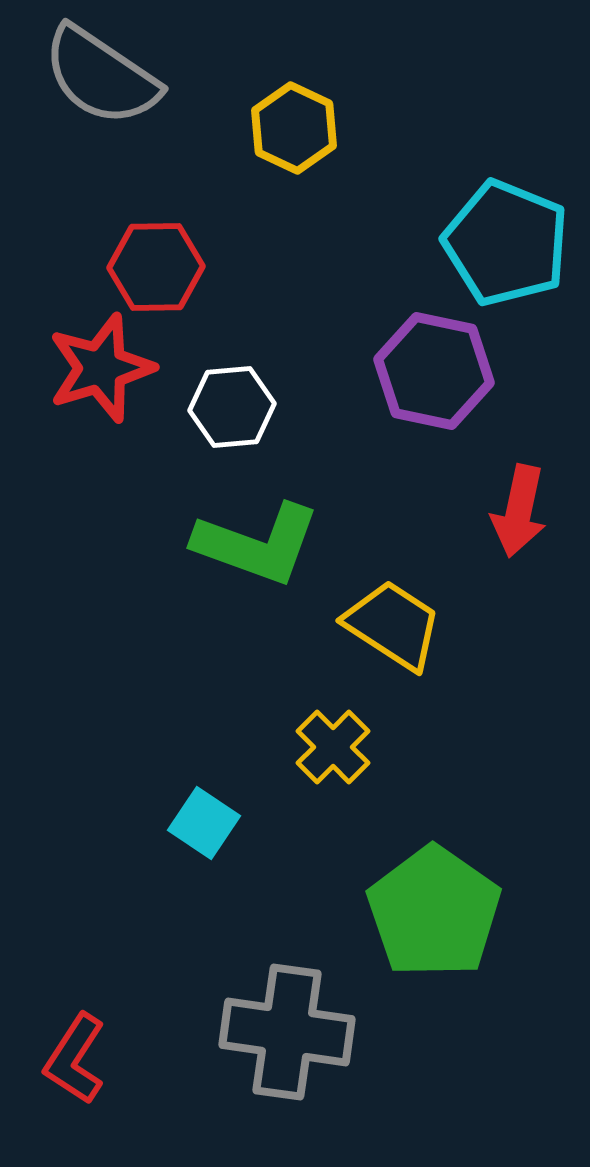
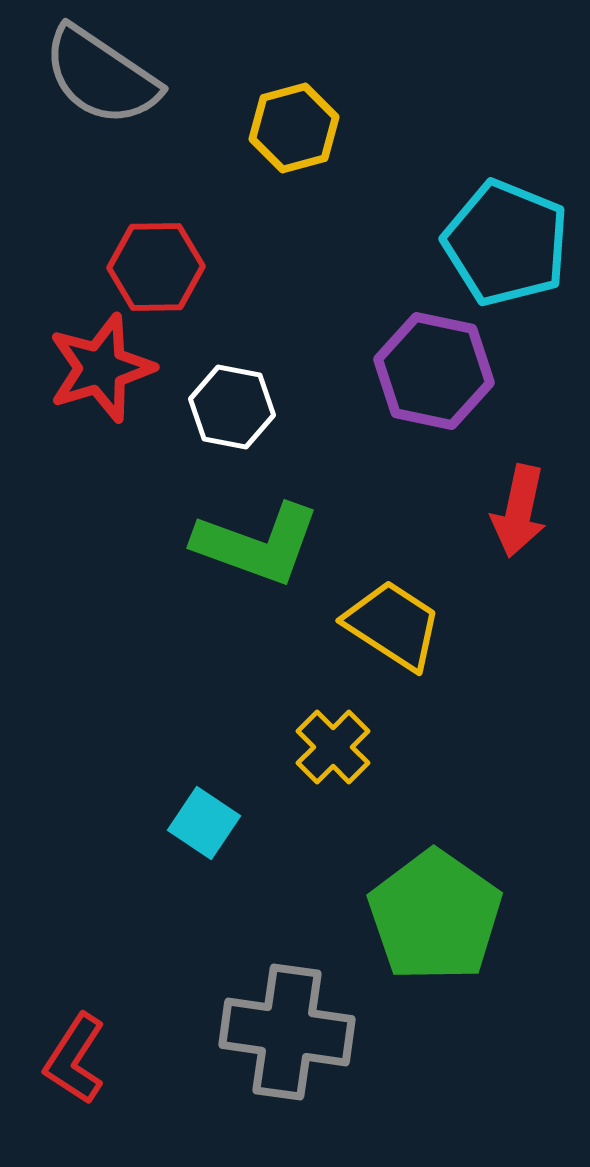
yellow hexagon: rotated 20 degrees clockwise
white hexagon: rotated 16 degrees clockwise
green pentagon: moved 1 px right, 4 px down
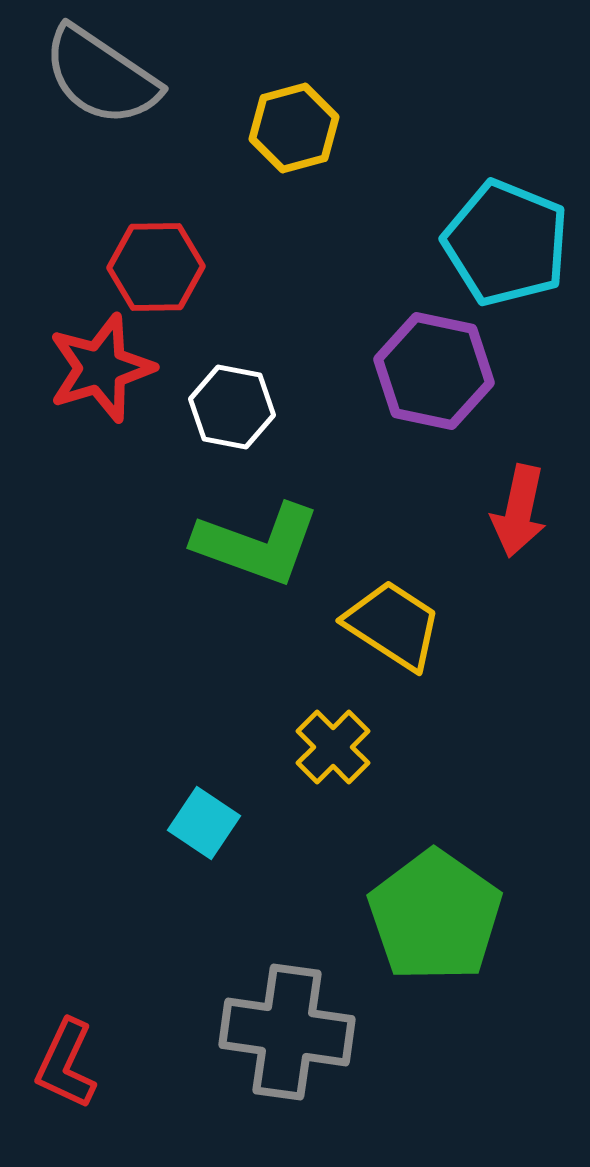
red L-shape: moved 9 px left, 5 px down; rotated 8 degrees counterclockwise
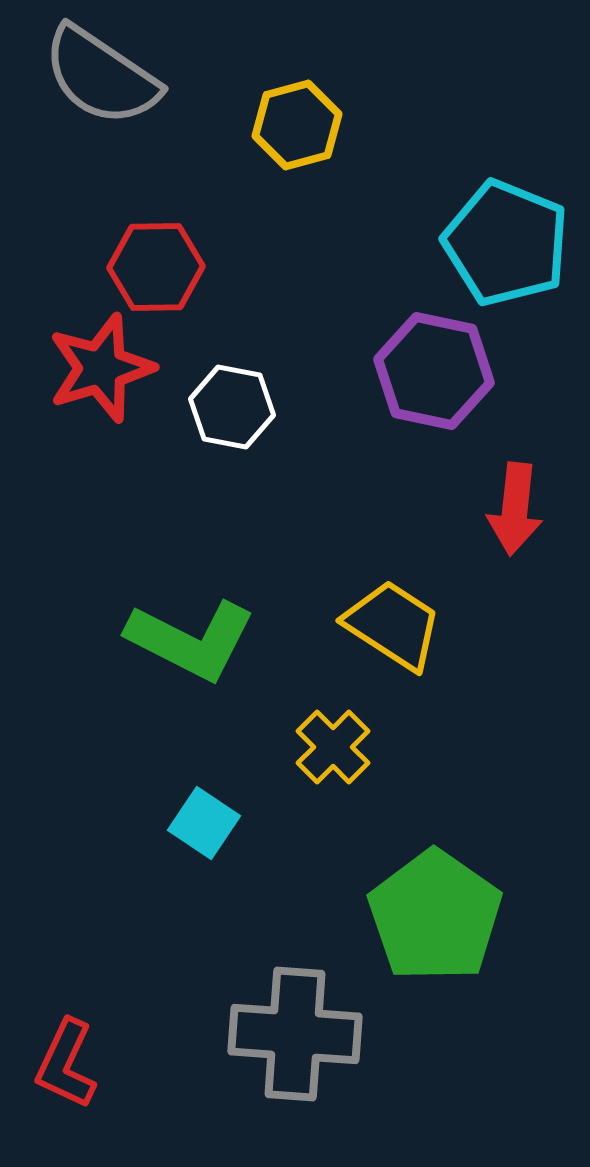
yellow hexagon: moved 3 px right, 3 px up
red arrow: moved 4 px left, 2 px up; rotated 6 degrees counterclockwise
green L-shape: moved 66 px left, 96 px down; rotated 7 degrees clockwise
gray cross: moved 8 px right, 2 px down; rotated 4 degrees counterclockwise
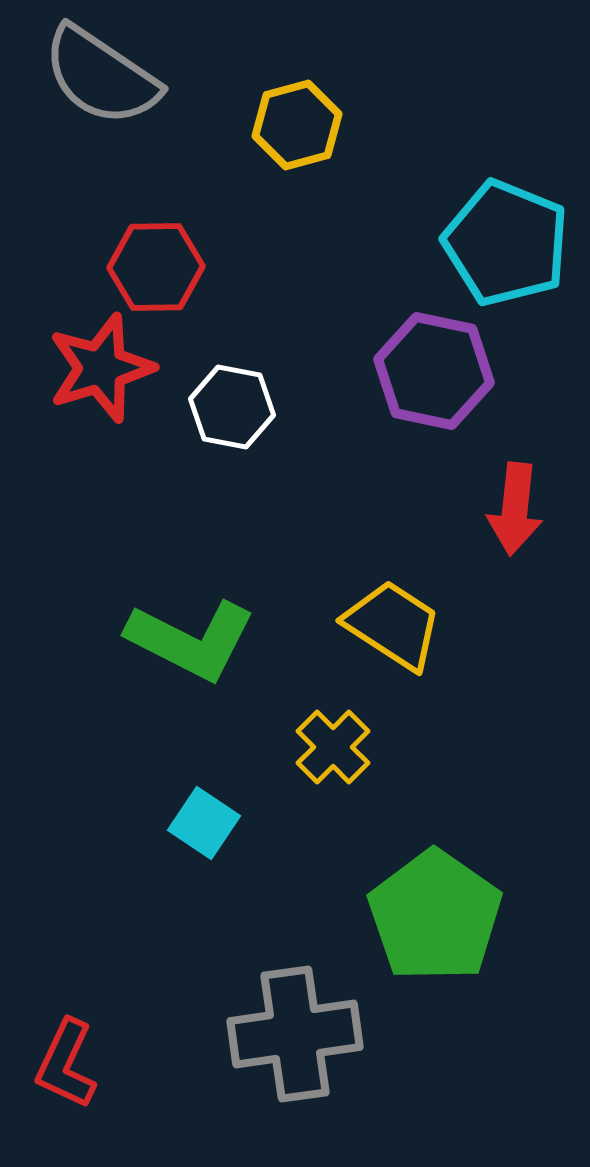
gray cross: rotated 12 degrees counterclockwise
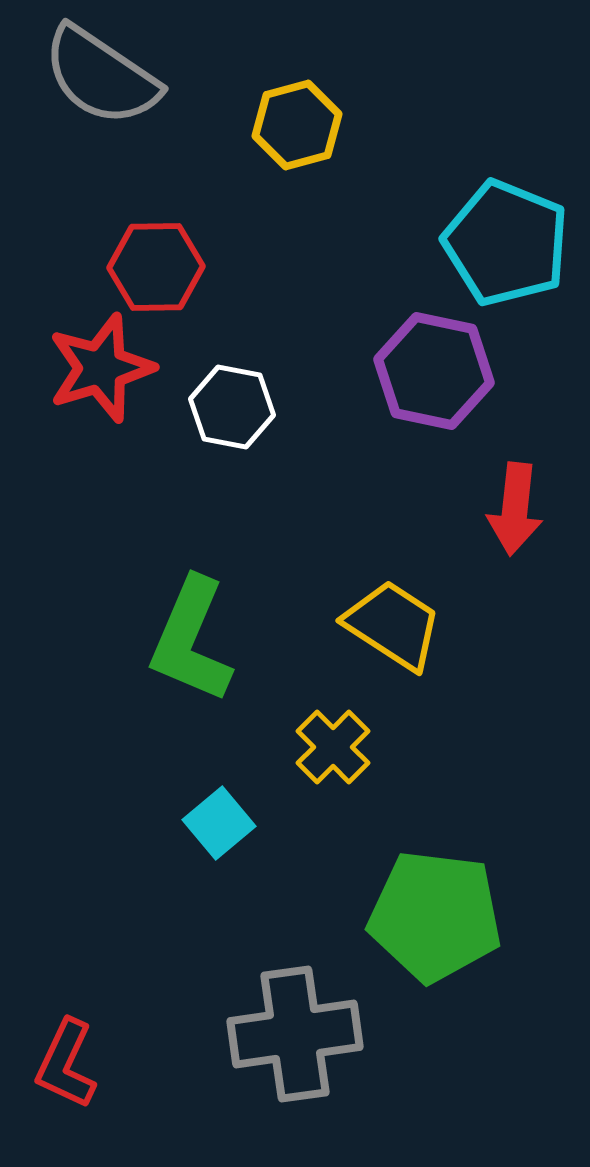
green L-shape: rotated 86 degrees clockwise
cyan square: moved 15 px right; rotated 16 degrees clockwise
green pentagon: rotated 28 degrees counterclockwise
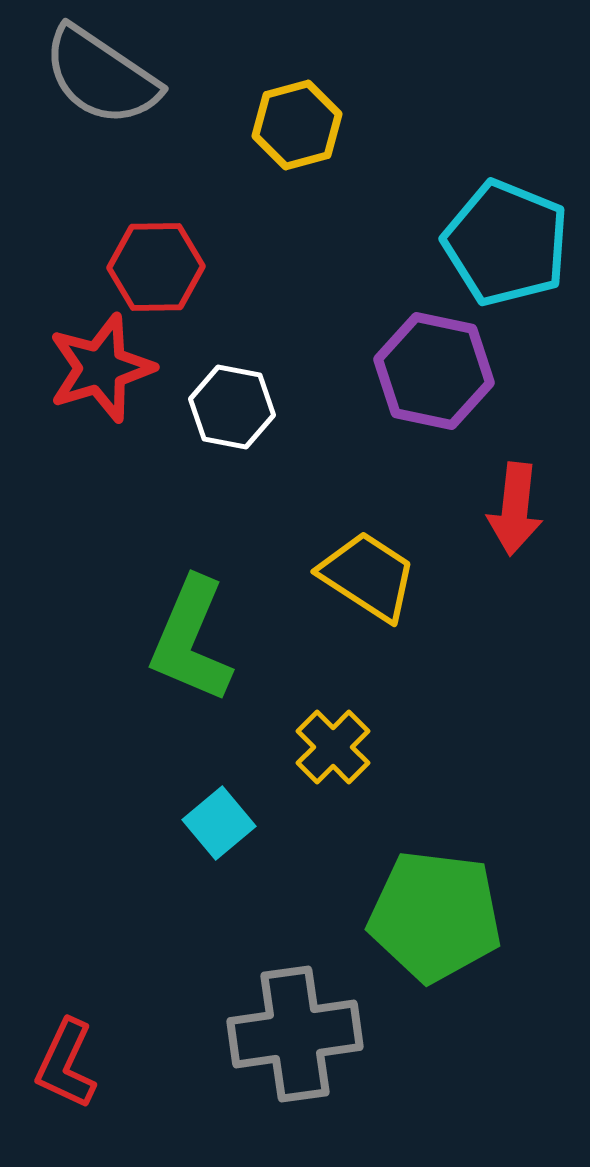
yellow trapezoid: moved 25 px left, 49 px up
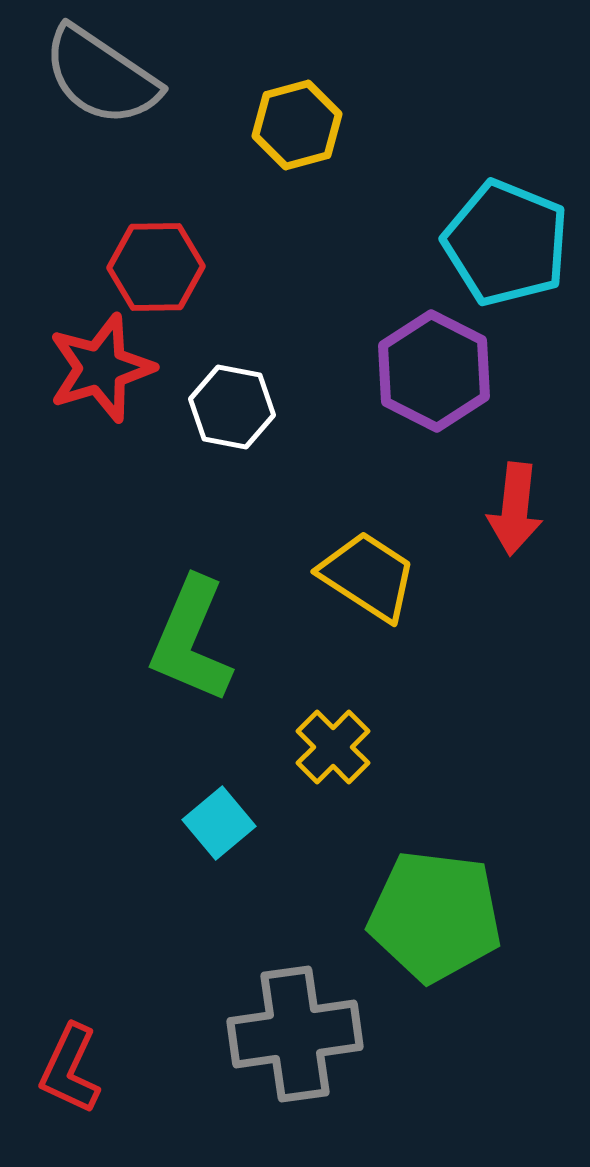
purple hexagon: rotated 15 degrees clockwise
red L-shape: moved 4 px right, 5 px down
